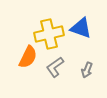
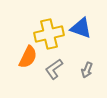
gray L-shape: moved 1 px left, 2 px down
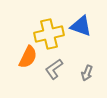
blue triangle: moved 2 px up
gray arrow: moved 3 px down
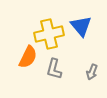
blue triangle: rotated 30 degrees clockwise
gray L-shape: rotated 40 degrees counterclockwise
gray arrow: moved 5 px right, 1 px up
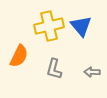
yellow cross: moved 8 px up
orange semicircle: moved 9 px left, 1 px up
gray arrow: rotated 70 degrees clockwise
